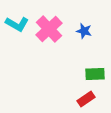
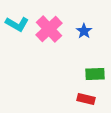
blue star: rotated 21 degrees clockwise
red rectangle: rotated 48 degrees clockwise
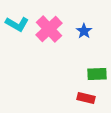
green rectangle: moved 2 px right
red rectangle: moved 1 px up
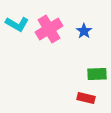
pink cross: rotated 12 degrees clockwise
